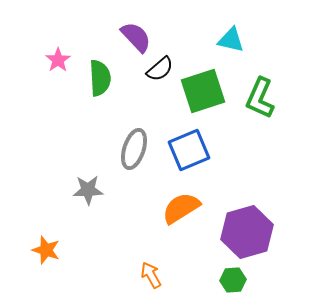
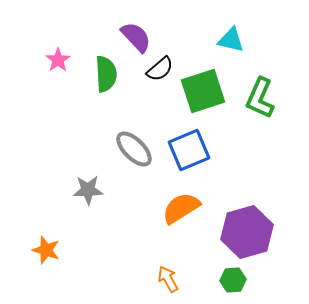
green semicircle: moved 6 px right, 4 px up
gray ellipse: rotated 63 degrees counterclockwise
orange arrow: moved 17 px right, 4 px down
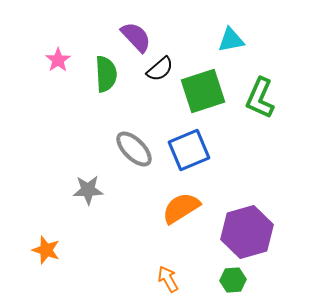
cyan triangle: rotated 24 degrees counterclockwise
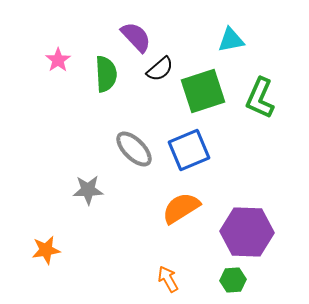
purple hexagon: rotated 18 degrees clockwise
orange star: rotated 28 degrees counterclockwise
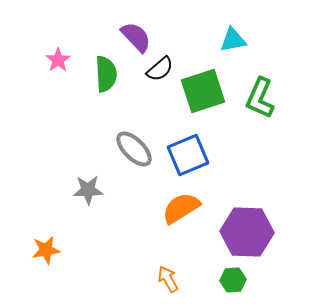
cyan triangle: moved 2 px right
blue square: moved 1 px left, 5 px down
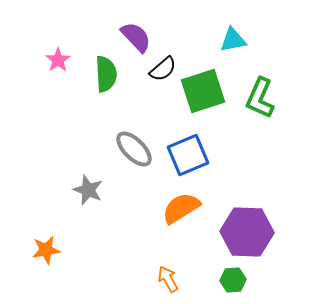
black semicircle: moved 3 px right
gray star: rotated 24 degrees clockwise
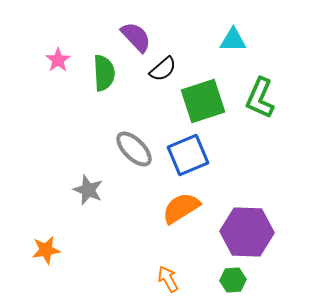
cyan triangle: rotated 12 degrees clockwise
green semicircle: moved 2 px left, 1 px up
green square: moved 10 px down
